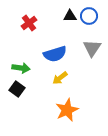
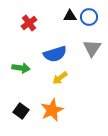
blue circle: moved 1 px down
black square: moved 4 px right, 22 px down
orange star: moved 15 px left
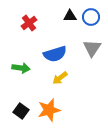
blue circle: moved 2 px right
orange star: moved 3 px left; rotated 10 degrees clockwise
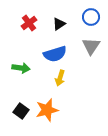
black triangle: moved 11 px left, 8 px down; rotated 32 degrees counterclockwise
gray triangle: moved 1 px left, 2 px up
yellow arrow: rotated 35 degrees counterclockwise
orange star: moved 2 px left
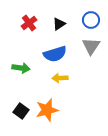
blue circle: moved 3 px down
yellow arrow: rotated 70 degrees clockwise
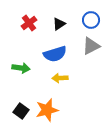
gray triangle: rotated 30 degrees clockwise
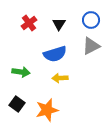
black triangle: rotated 24 degrees counterclockwise
green arrow: moved 4 px down
black square: moved 4 px left, 7 px up
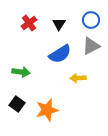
blue semicircle: moved 5 px right; rotated 15 degrees counterclockwise
yellow arrow: moved 18 px right
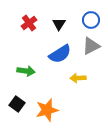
green arrow: moved 5 px right, 1 px up
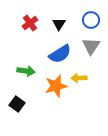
red cross: moved 1 px right
gray triangle: rotated 30 degrees counterclockwise
yellow arrow: moved 1 px right
orange star: moved 9 px right, 24 px up
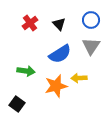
black triangle: rotated 16 degrees counterclockwise
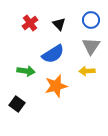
blue semicircle: moved 7 px left
yellow arrow: moved 8 px right, 7 px up
